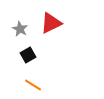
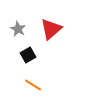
red triangle: moved 6 px down; rotated 15 degrees counterclockwise
gray star: moved 2 px left
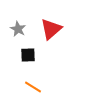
black square: rotated 28 degrees clockwise
orange line: moved 2 px down
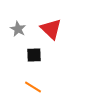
red triangle: rotated 35 degrees counterclockwise
black square: moved 6 px right
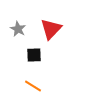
red triangle: rotated 30 degrees clockwise
orange line: moved 1 px up
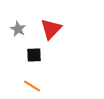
orange line: moved 1 px left
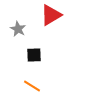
red triangle: moved 14 px up; rotated 15 degrees clockwise
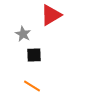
gray star: moved 5 px right, 5 px down
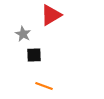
orange line: moved 12 px right; rotated 12 degrees counterclockwise
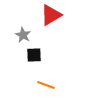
gray star: moved 1 px down
orange line: moved 2 px right, 1 px up
